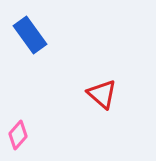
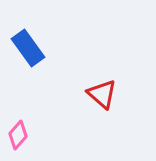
blue rectangle: moved 2 px left, 13 px down
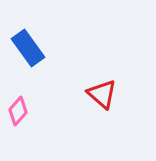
pink diamond: moved 24 px up
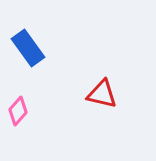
red triangle: rotated 28 degrees counterclockwise
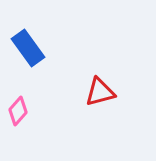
red triangle: moved 2 px left, 2 px up; rotated 28 degrees counterclockwise
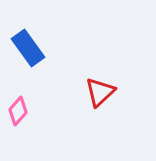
red triangle: rotated 28 degrees counterclockwise
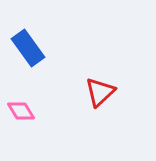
pink diamond: moved 3 px right; rotated 72 degrees counterclockwise
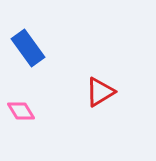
red triangle: rotated 12 degrees clockwise
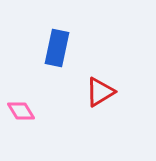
blue rectangle: moved 29 px right; rotated 48 degrees clockwise
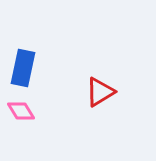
blue rectangle: moved 34 px left, 20 px down
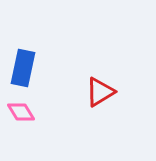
pink diamond: moved 1 px down
